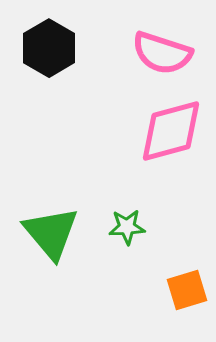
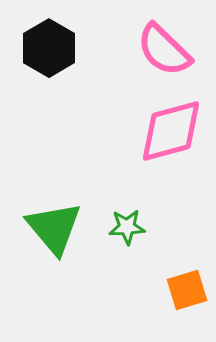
pink semicircle: moved 2 px right, 3 px up; rotated 26 degrees clockwise
green triangle: moved 3 px right, 5 px up
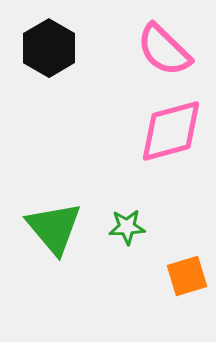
orange square: moved 14 px up
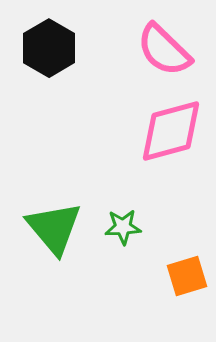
green star: moved 4 px left
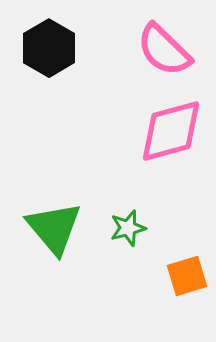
green star: moved 5 px right, 1 px down; rotated 12 degrees counterclockwise
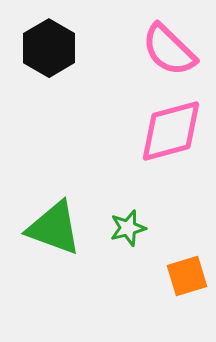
pink semicircle: moved 5 px right
green triangle: rotated 30 degrees counterclockwise
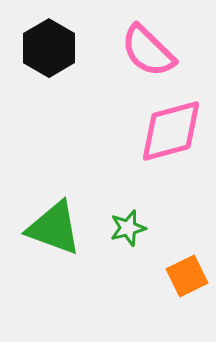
pink semicircle: moved 21 px left, 1 px down
orange square: rotated 9 degrees counterclockwise
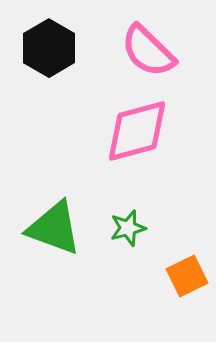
pink diamond: moved 34 px left
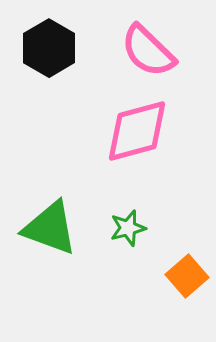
green triangle: moved 4 px left
orange square: rotated 15 degrees counterclockwise
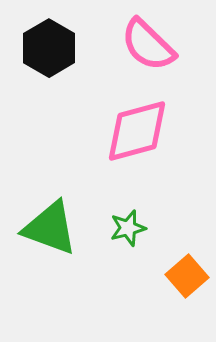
pink semicircle: moved 6 px up
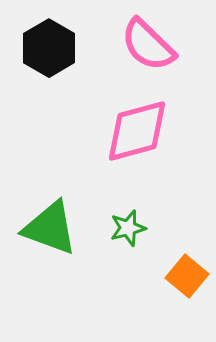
orange square: rotated 9 degrees counterclockwise
